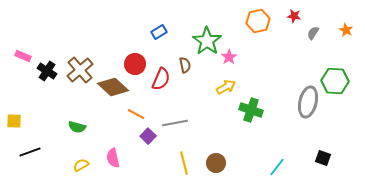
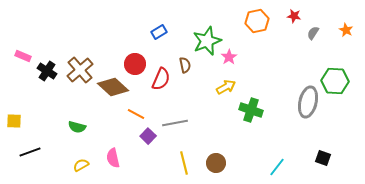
orange hexagon: moved 1 px left
green star: rotated 16 degrees clockwise
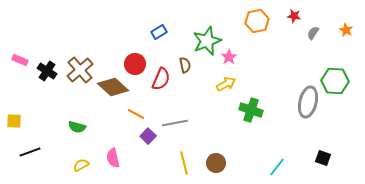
pink rectangle: moved 3 px left, 4 px down
yellow arrow: moved 3 px up
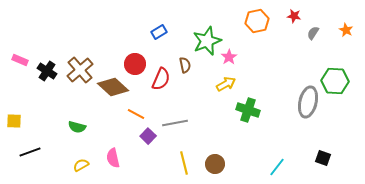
green cross: moved 3 px left
brown circle: moved 1 px left, 1 px down
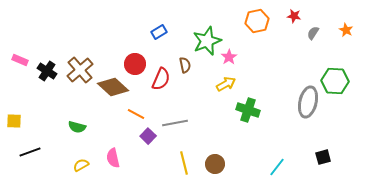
black square: moved 1 px up; rotated 35 degrees counterclockwise
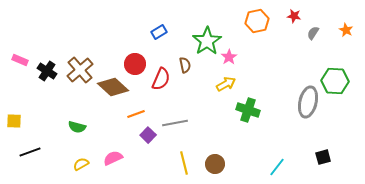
green star: rotated 12 degrees counterclockwise
orange line: rotated 48 degrees counterclockwise
purple square: moved 1 px up
pink semicircle: rotated 78 degrees clockwise
yellow semicircle: moved 1 px up
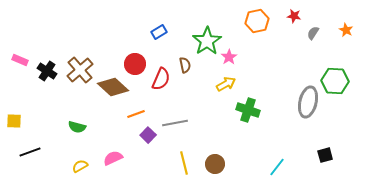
black square: moved 2 px right, 2 px up
yellow semicircle: moved 1 px left, 2 px down
